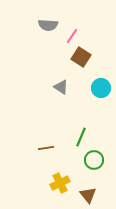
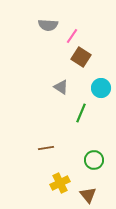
green line: moved 24 px up
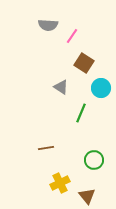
brown square: moved 3 px right, 6 px down
brown triangle: moved 1 px left, 1 px down
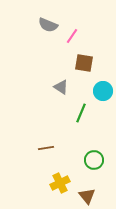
gray semicircle: rotated 18 degrees clockwise
brown square: rotated 24 degrees counterclockwise
cyan circle: moved 2 px right, 3 px down
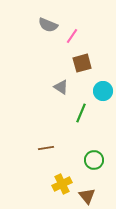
brown square: moved 2 px left; rotated 24 degrees counterclockwise
yellow cross: moved 2 px right, 1 px down
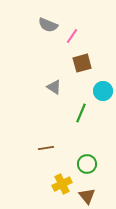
gray triangle: moved 7 px left
green circle: moved 7 px left, 4 px down
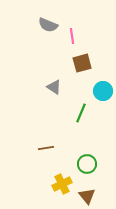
pink line: rotated 42 degrees counterclockwise
